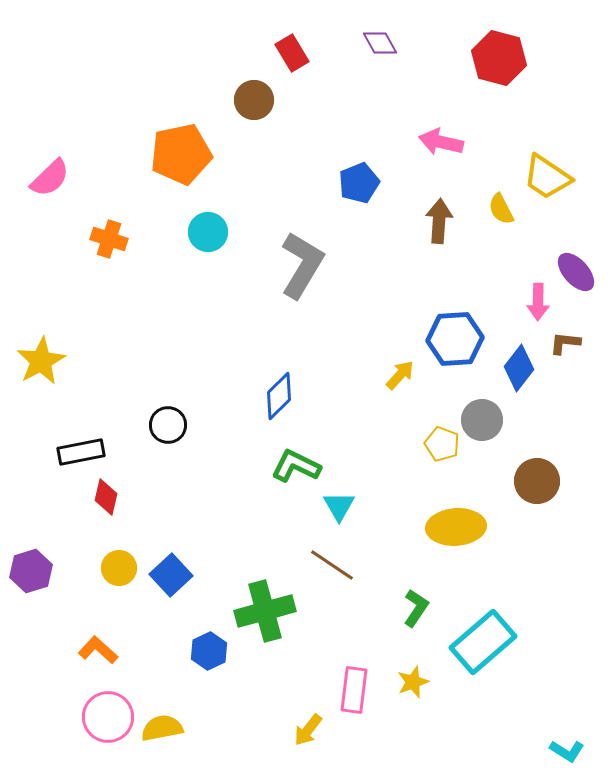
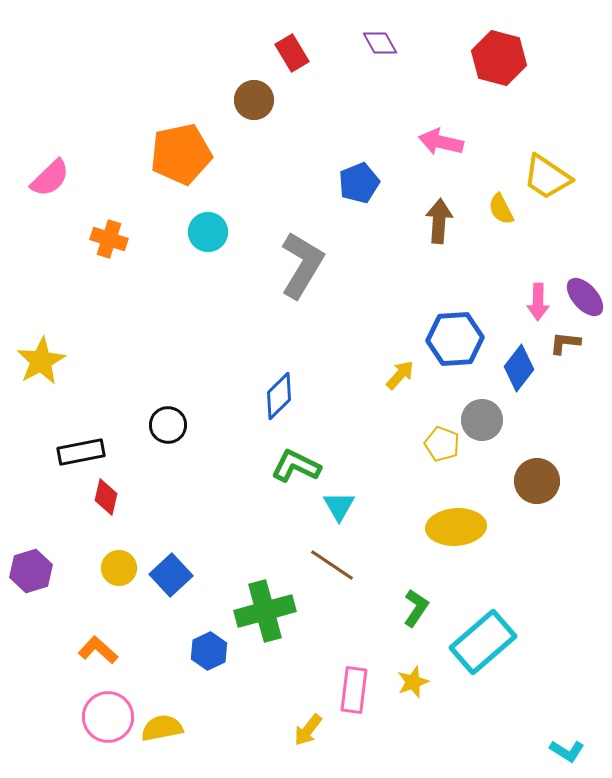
purple ellipse at (576, 272): moved 9 px right, 25 px down
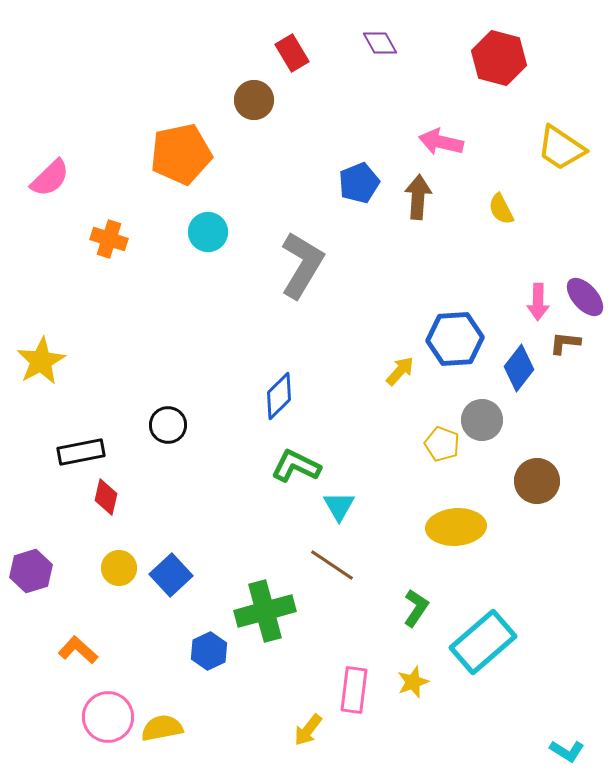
yellow trapezoid at (547, 177): moved 14 px right, 29 px up
brown arrow at (439, 221): moved 21 px left, 24 px up
yellow arrow at (400, 375): moved 4 px up
orange L-shape at (98, 650): moved 20 px left
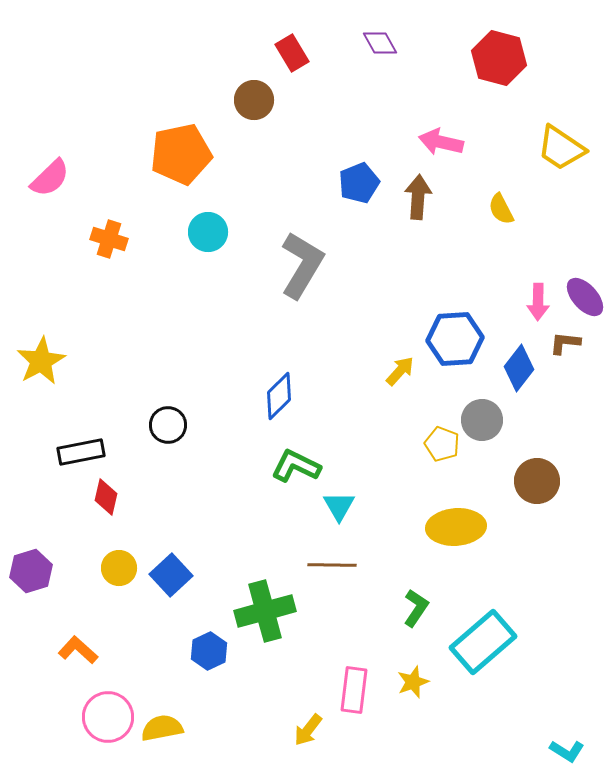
brown line at (332, 565): rotated 33 degrees counterclockwise
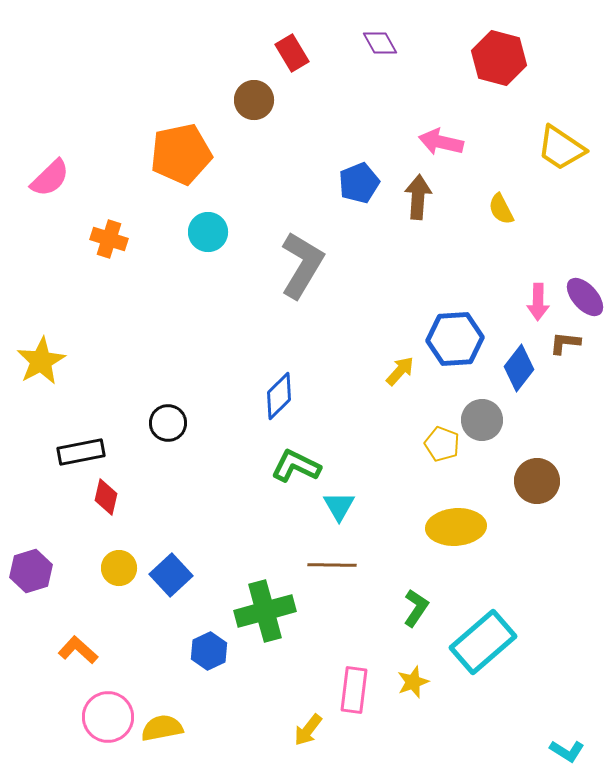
black circle at (168, 425): moved 2 px up
